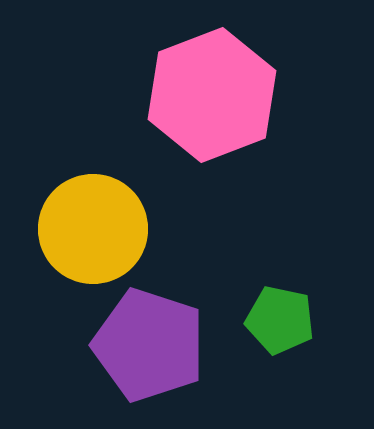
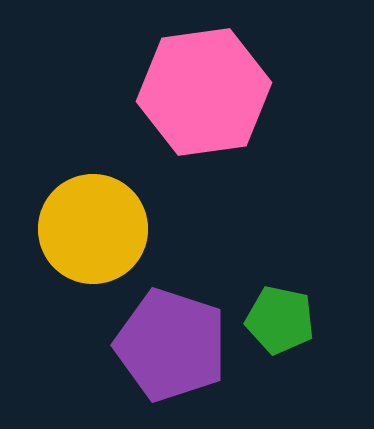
pink hexagon: moved 8 px left, 3 px up; rotated 13 degrees clockwise
purple pentagon: moved 22 px right
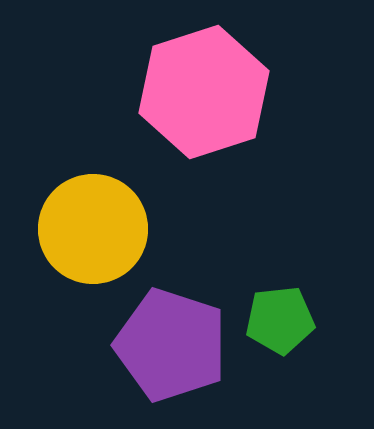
pink hexagon: rotated 10 degrees counterclockwise
green pentagon: rotated 18 degrees counterclockwise
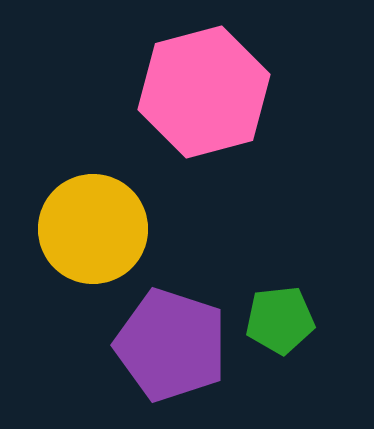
pink hexagon: rotated 3 degrees clockwise
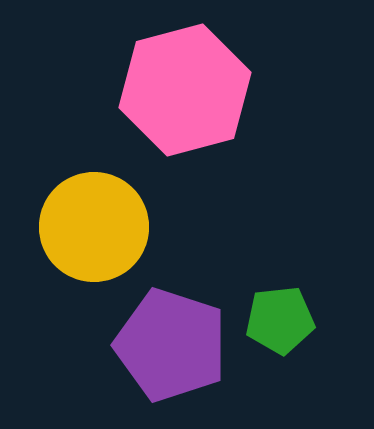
pink hexagon: moved 19 px left, 2 px up
yellow circle: moved 1 px right, 2 px up
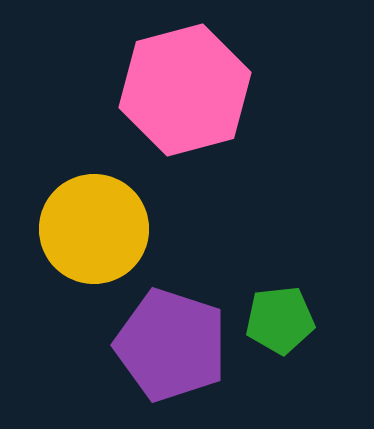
yellow circle: moved 2 px down
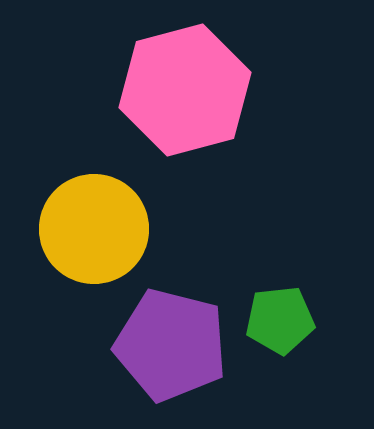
purple pentagon: rotated 4 degrees counterclockwise
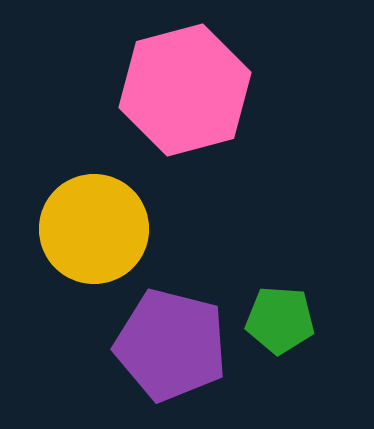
green pentagon: rotated 10 degrees clockwise
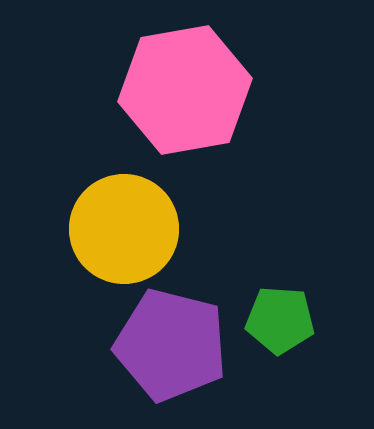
pink hexagon: rotated 5 degrees clockwise
yellow circle: moved 30 px right
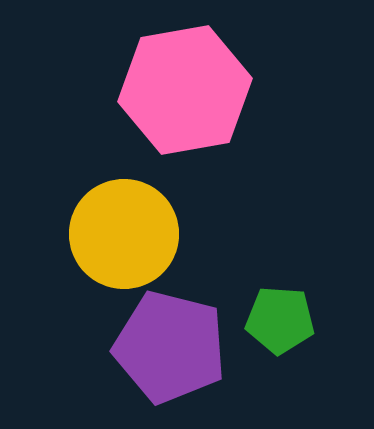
yellow circle: moved 5 px down
purple pentagon: moved 1 px left, 2 px down
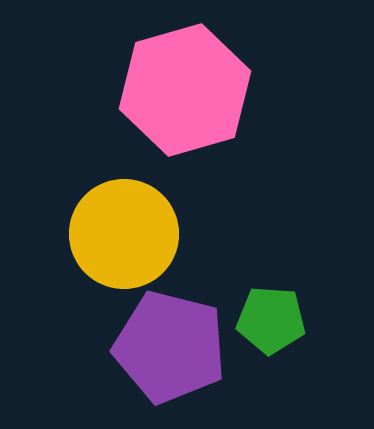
pink hexagon: rotated 6 degrees counterclockwise
green pentagon: moved 9 px left
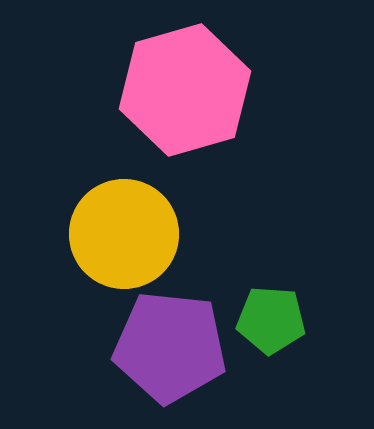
purple pentagon: rotated 8 degrees counterclockwise
